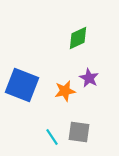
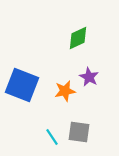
purple star: moved 1 px up
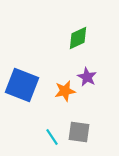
purple star: moved 2 px left
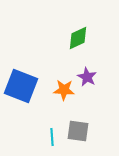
blue square: moved 1 px left, 1 px down
orange star: moved 1 px left, 1 px up; rotated 15 degrees clockwise
gray square: moved 1 px left, 1 px up
cyan line: rotated 30 degrees clockwise
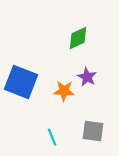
blue square: moved 4 px up
orange star: moved 1 px down
gray square: moved 15 px right
cyan line: rotated 18 degrees counterclockwise
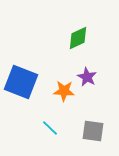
cyan line: moved 2 px left, 9 px up; rotated 24 degrees counterclockwise
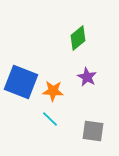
green diamond: rotated 15 degrees counterclockwise
orange star: moved 11 px left
cyan line: moved 9 px up
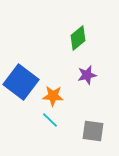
purple star: moved 2 px up; rotated 30 degrees clockwise
blue square: rotated 16 degrees clockwise
orange star: moved 5 px down
cyan line: moved 1 px down
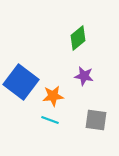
purple star: moved 3 px left, 1 px down; rotated 24 degrees clockwise
orange star: rotated 10 degrees counterclockwise
cyan line: rotated 24 degrees counterclockwise
gray square: moved 3 px right, 11 px up
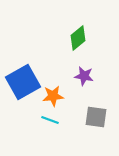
blue square: moved 2 px right; rotated 24 degrees clockwise
gray square: moved 3 px up
